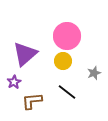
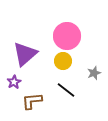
black line: moved 1 px left, 2 px up
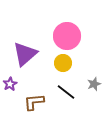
yellow circle: moved 2 px down
gray star: moved 11 px down
purple star: moved 4 px left, 2 px down
black line: moved 2 px down
brown L-shape: moved 2 px right, 1 px down
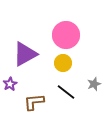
pink circle: moved 1 px left, 1 px up
purple triangle: rotated 12 degrees clockwise
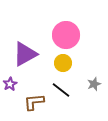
black line: moved 5 px left, 2 px up
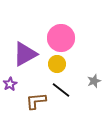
pink circle: moved 5 px left, 3 px down
yellow circle: moved 6 px left, 1 px down
gray star: moved 3 px up
brown L-shape: moved 2 px right, 1 px up
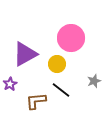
pink circle: moved 10 px right
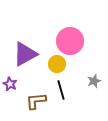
pink circle: moved 1 px left, 3 px down
purple star: rotated 16 degrees counterclockwise
black line: rotated 36 degrees clockwise
